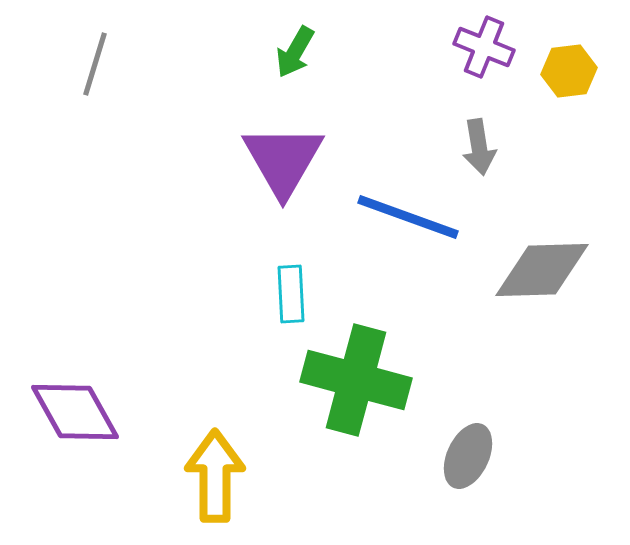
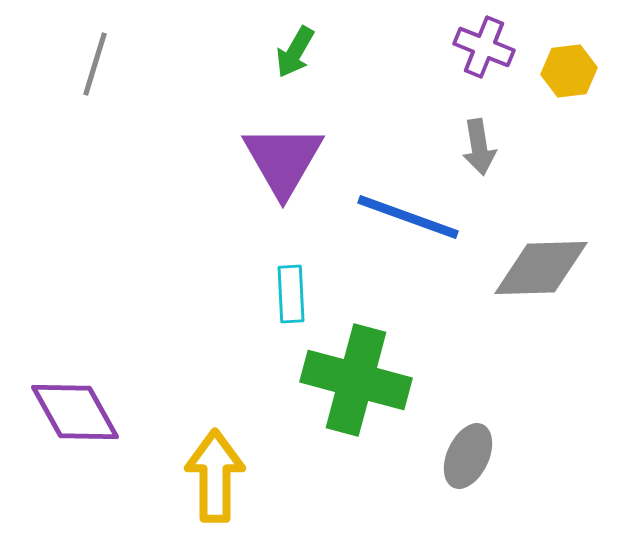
gray diamond: moved 1 px left, 2 px up
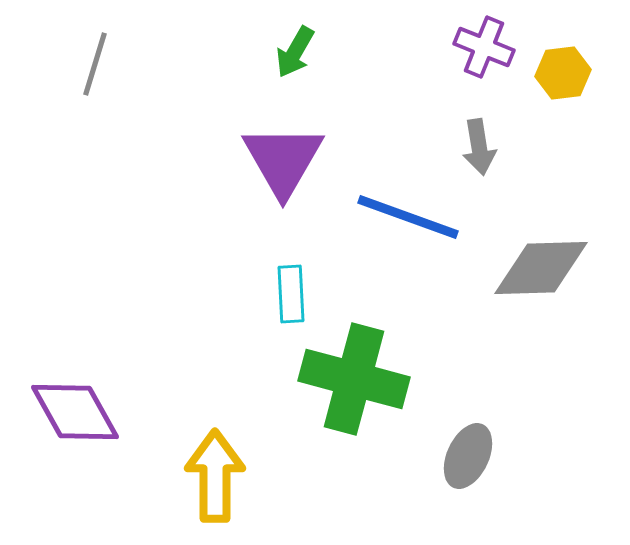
yellow hexagon: moved 6 px left, 2 px down
green cross: moved 2 px left, 1 px up
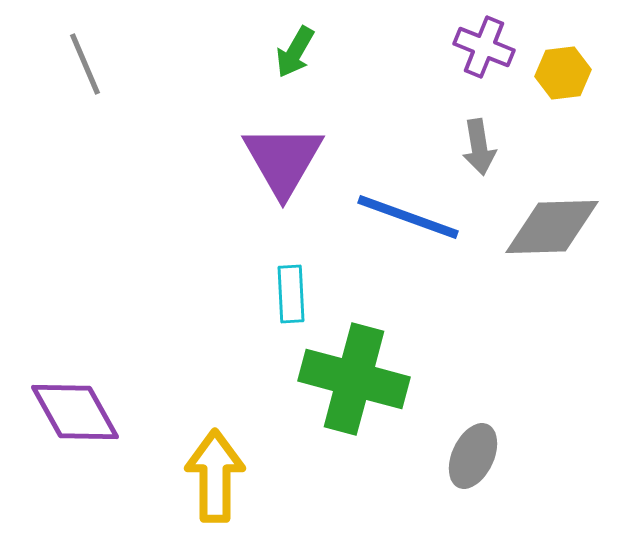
gray line: moved 10 px left; rotated 40 degrees counterclockwise
gray diamond: moved 11 px right, 41 px up
gray ellipse: moved 5 px right
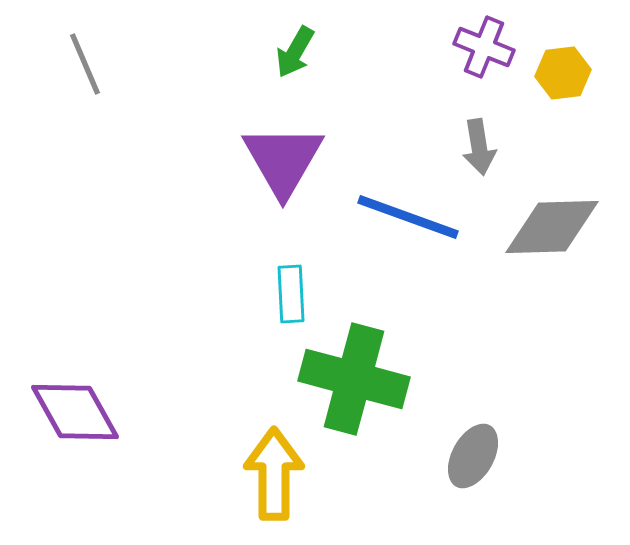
gray ellipse: rotated 4 degrees clockwise
yellow arrow: moved 59 px right, 2 px up
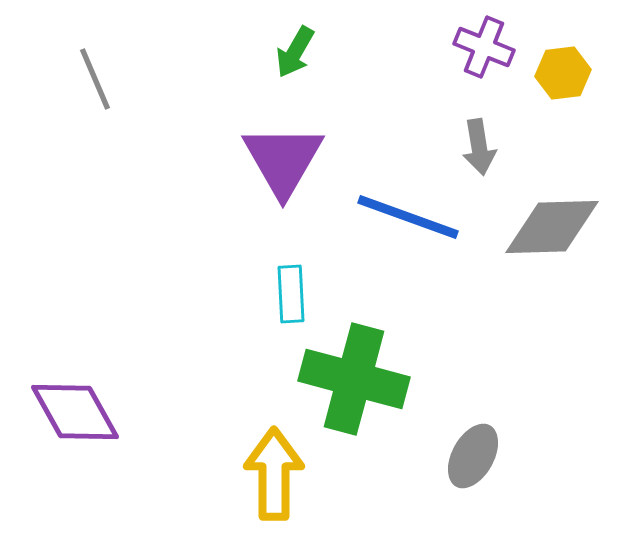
gray line: moved 10 px right, 15 px down
